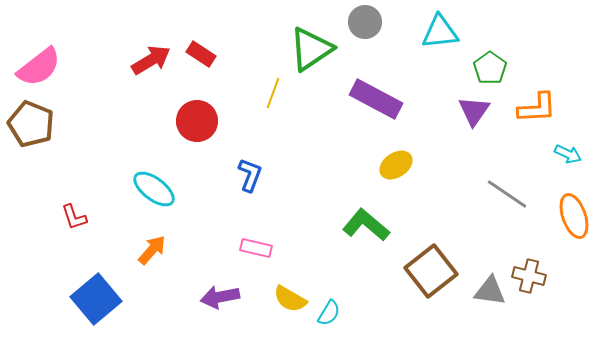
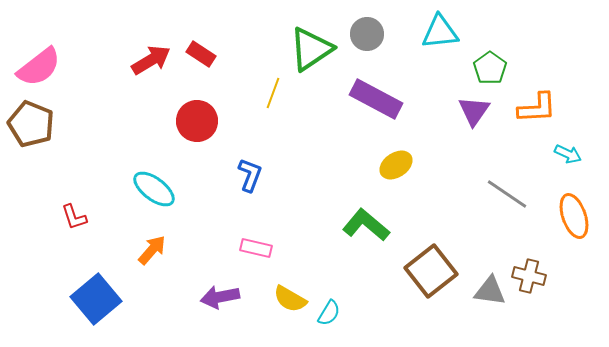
gray circle: moved 2 px right, 12 px down
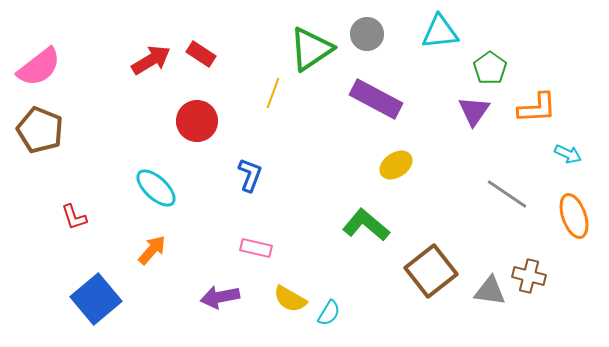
brown pentagon: moved 9 px right, 6 px down
cyan ellipse: moved 2 px right, 1 px up; rotated 6 degrees clockwise
